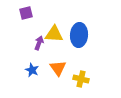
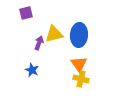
yellow triangle: rotated 18 degrees counterclockwise
orange triangle: moved 21 px right, 4 px up
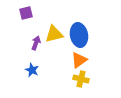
blue ellipse: rotated 15 degrees counterclockwise
purple arrow: moved 3 px left
orange triangle: moved 4 px up; rotated 30 degrees clockwise
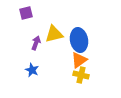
blue ellipse: moved 5 px down
yellow cross: moved 4 px up
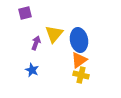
purple square: moved 1 px left
yellow triangle: rotated 36 degrees counterclockwise
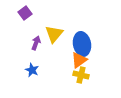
purple square: rotated 24 degrees counterclockwise
blue ellipse: moved 3 px right, 4 px down
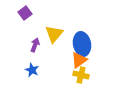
purple arrow: moved 1 px left, 2 px down
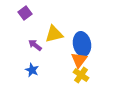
yellow triangle: rotated 36 degrees clockwise
purple arrow: rotated 72 degrees counterclockwise
orange triangle: rotated 18 degrees counterclockwise
yellow cross: rotated 21 degrees clockwise
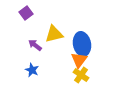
purple square: moved 1 px right
